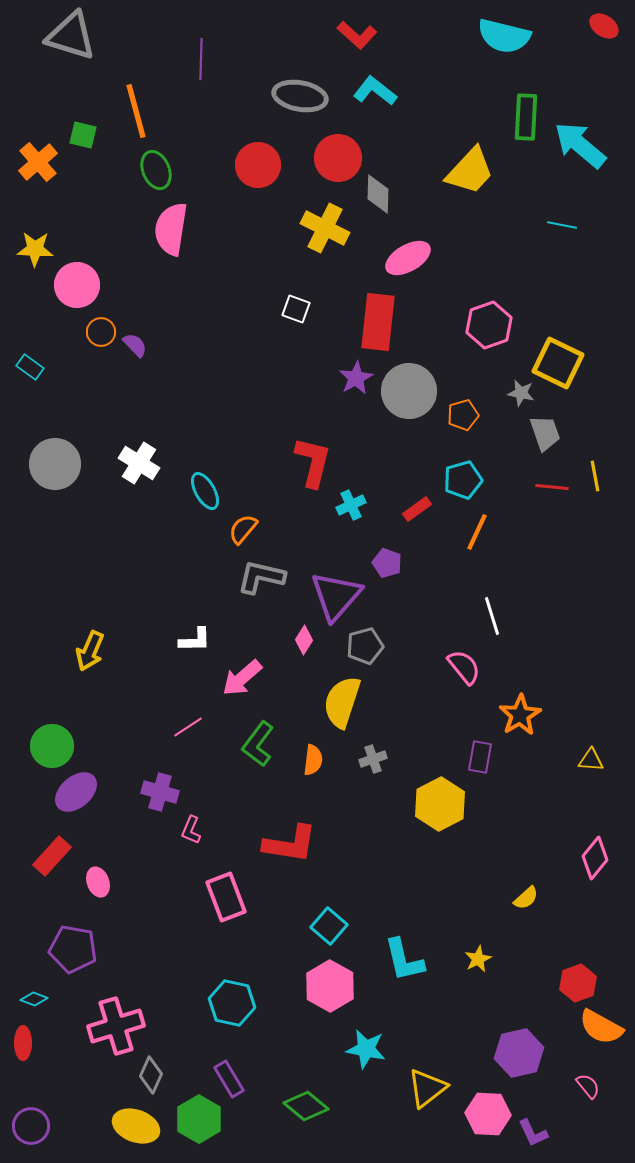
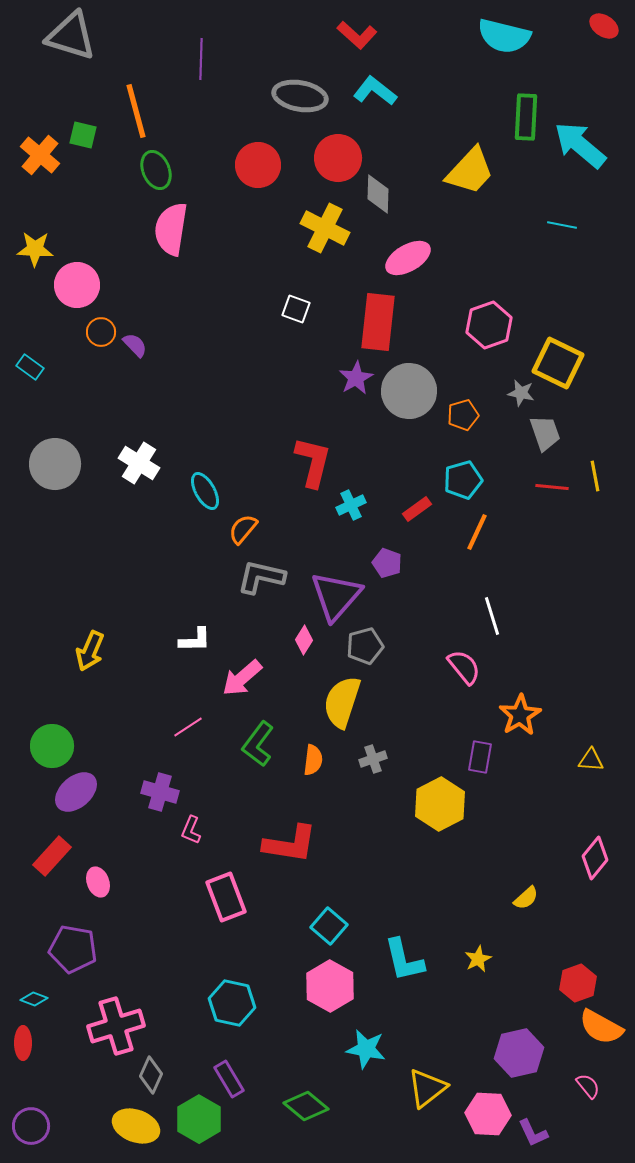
orange cross at (38, 162): moved 2 px right, 7 px up; rotated 9 degrees counterclockwise
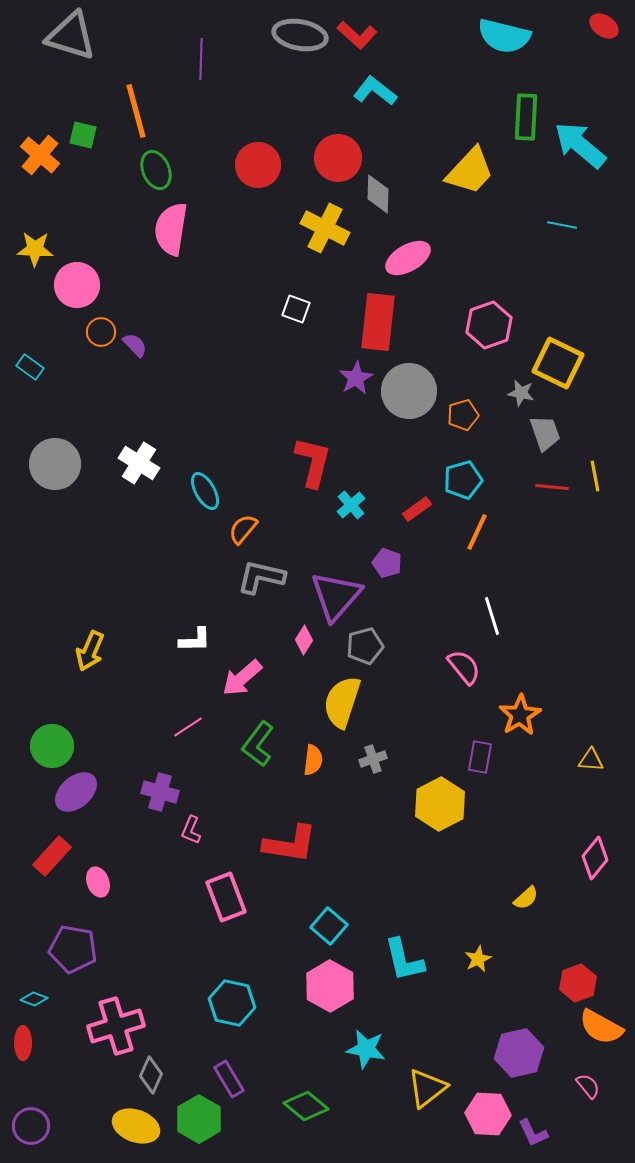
gray ellipse at (300, 96): moved 61 px up
cyan cross at (351, 505): rotated 16 degrees counterclockwise
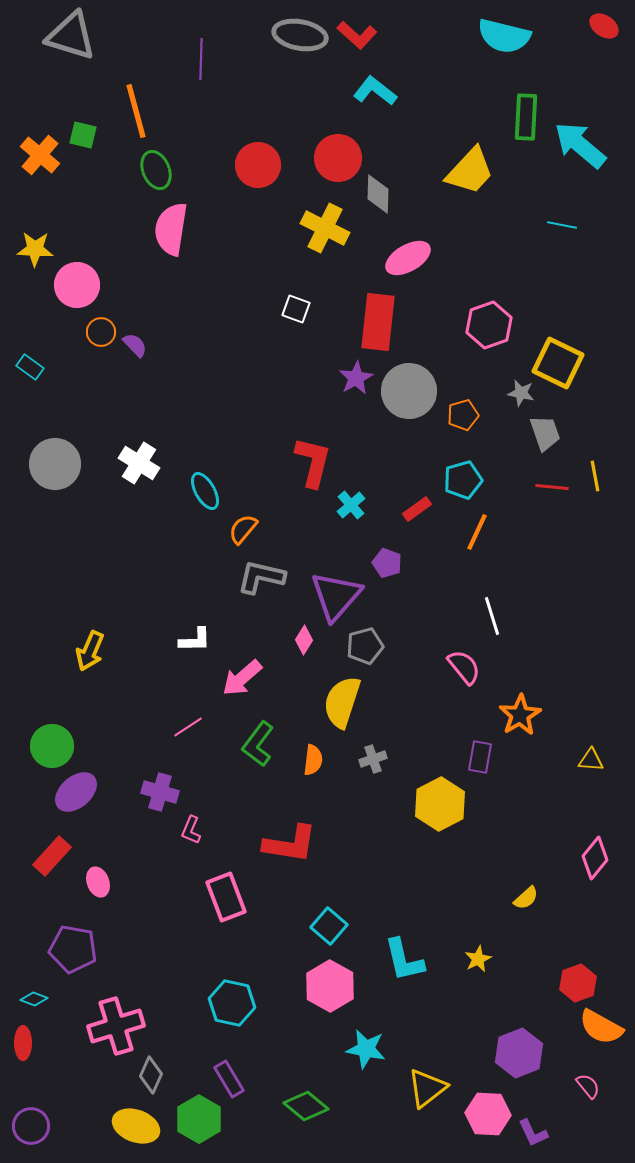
purple hexagon at (519, 1053): rotated 9 degrees counterclockwise
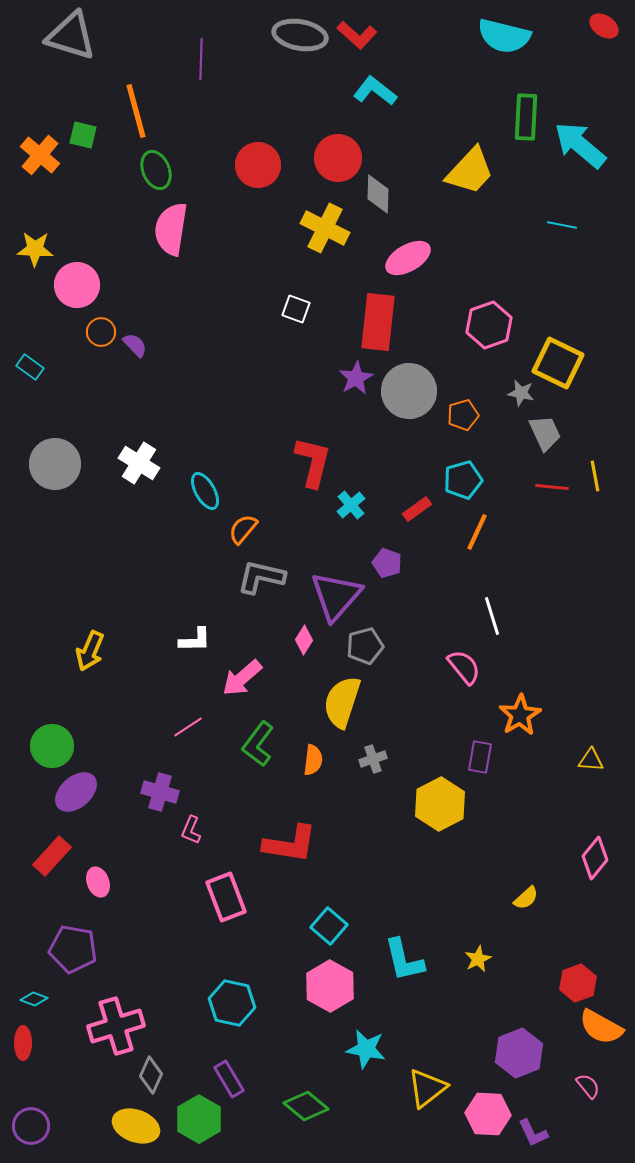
gray trapezoid at (545, 433): rotated 6 degrees counterclockwise
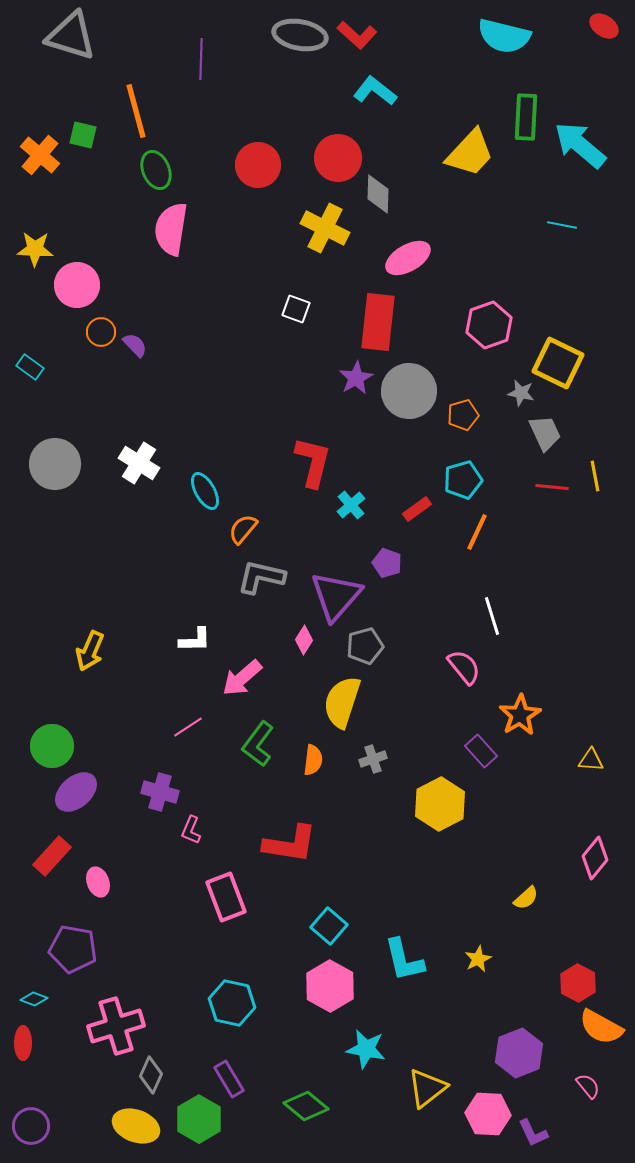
yellow trapezoid at (470, 171): moved 18 px up
purple rectangle at (480, 757): moved 1 px right, 6 px up; rotated 52 degrees counterclockwise
red hexagon at (578, 983): rotated 12 degrees counterclockwise
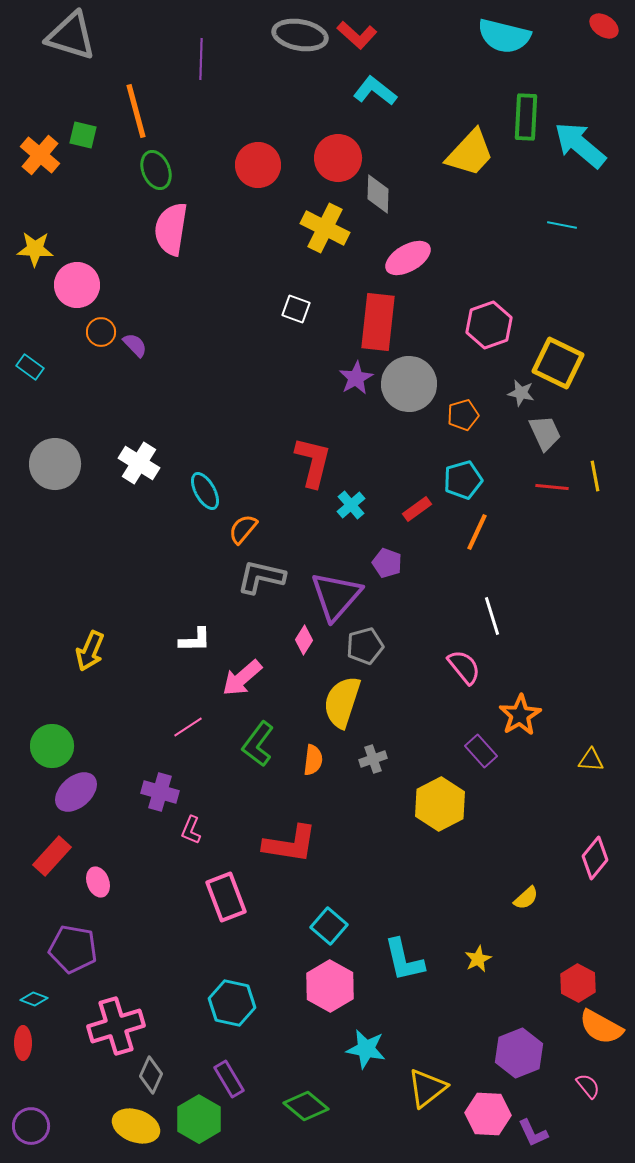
gray circle at (409, 391): moved 7 px up
